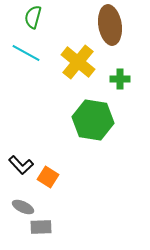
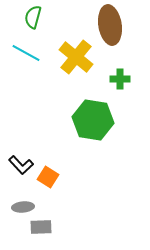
yellow cross: moved 2 px left, 5 px up
gray ellipse: rotated 30 degrees counterclockwise
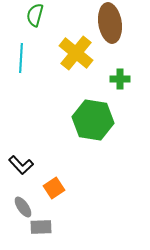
green semicircle: moved 2 px right, 2 px up
brown ellipse: moved 2 px up
cyan line: moved 5 px left, 5 px down; rotated 64 degrees clockwise
yellow cross: moved 4 px up
orange square: moved 6 px right, 11 px down; rotated 25 degrees clockwise
gray ellipse: rotated 60 degrees clockwise
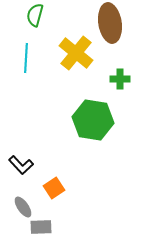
cyan line: moved 5 px right
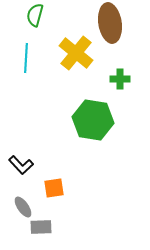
orange square: rotated 25 degrees clockwise
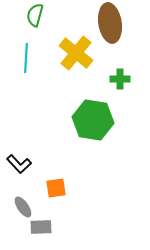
black L-shape: moved 2 px left, 1 px up
orange square: moved 2 px right
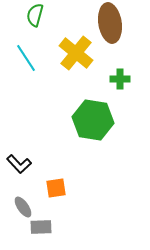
cyan line: rotated 36 degrees counterclockwise
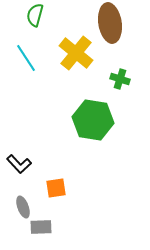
green cross: rotated 18 degrees clockwise
gray ellipse: rotated 15 degrees clockwise
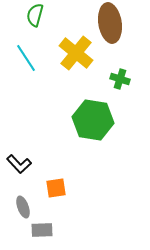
gray rectangle: moved 1 px right, 3 px down
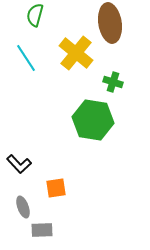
green cross: moved 7 px left, 3 px down
